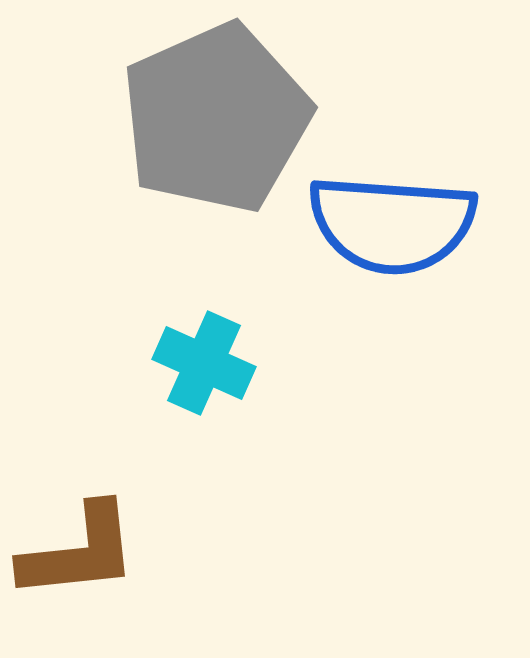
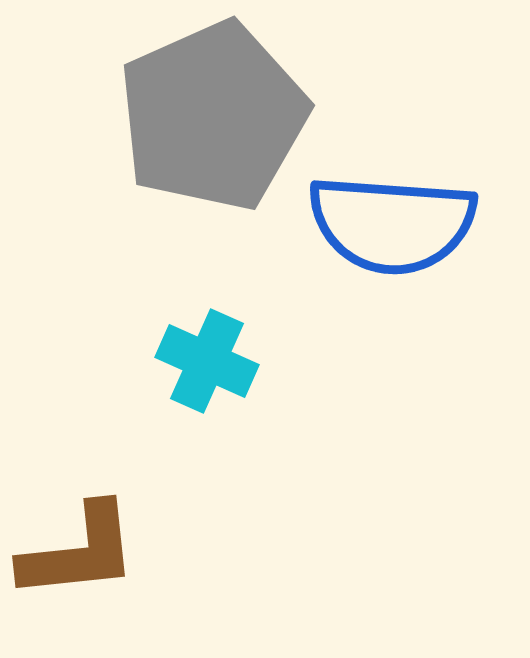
gray pentagon: moved 3 px left, 2 px up
cyan cross: moved 3 px right, 2 px up
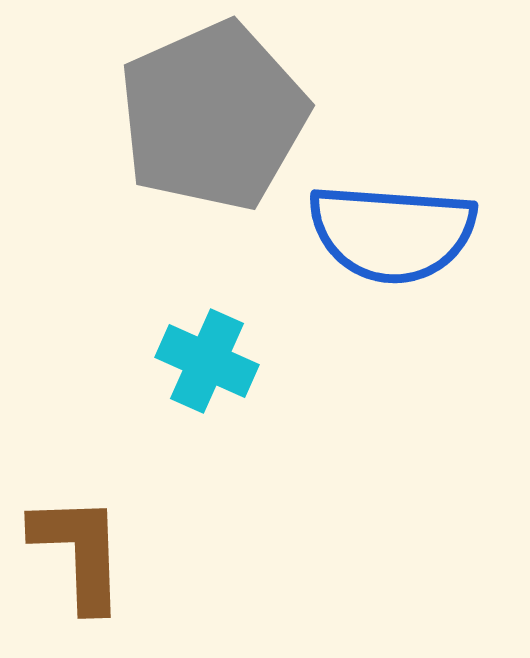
blue semicircle: moved 9 px down
brown L-shape: rotated 86 degrees counterclockwise
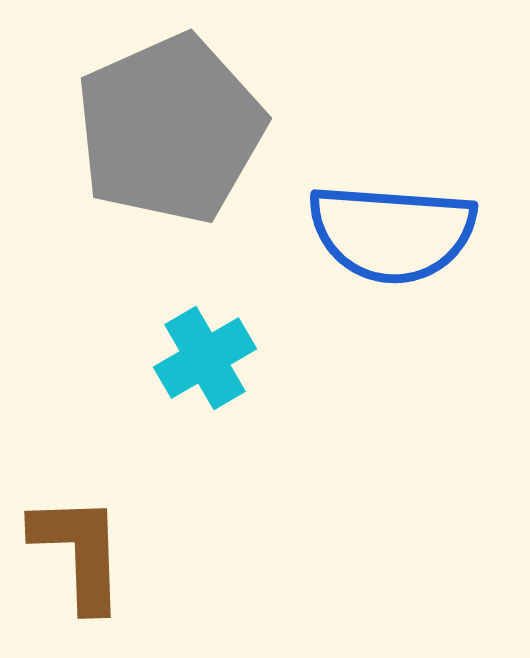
gray pentagon: moved 43 px left, 13 px down
cyan cross: moved 2 px left, 3 px up; rotated 36 degrees clockwise
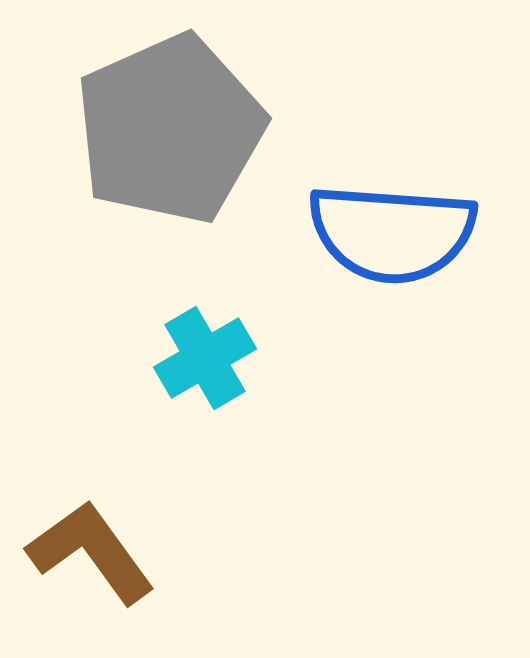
brown L-shape: moved 12 px right; rotated 34 degrees counterclockwise
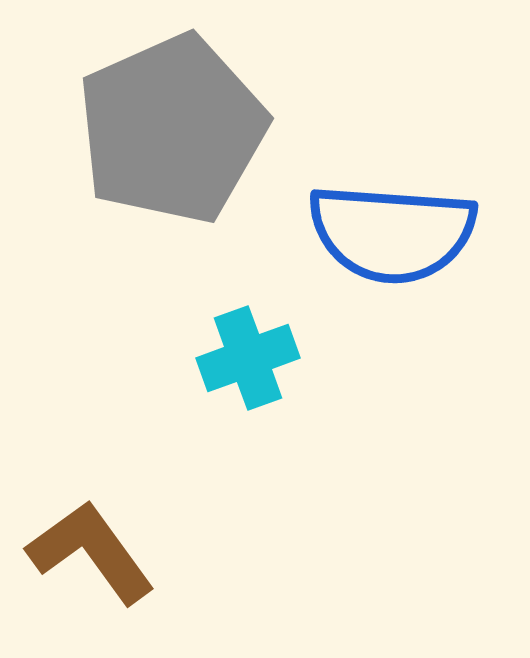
gray pentagon: moved 2 px right
cyan cross: moved 43 px right; rotated 10 degrees clockwise
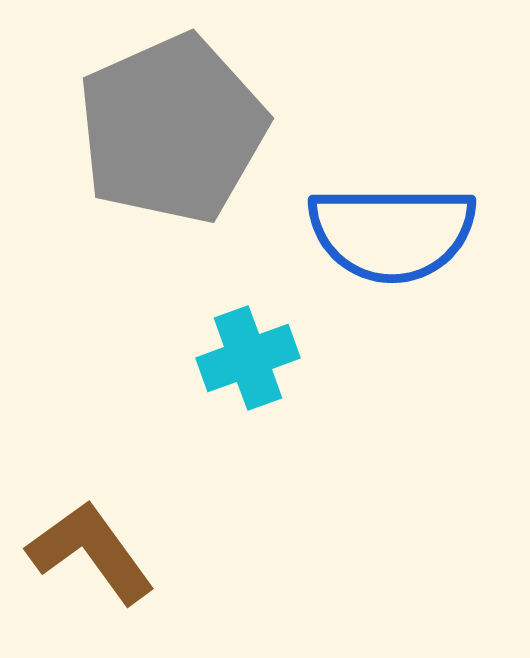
blue semicircle: rotated 4 degrees counterclockwise
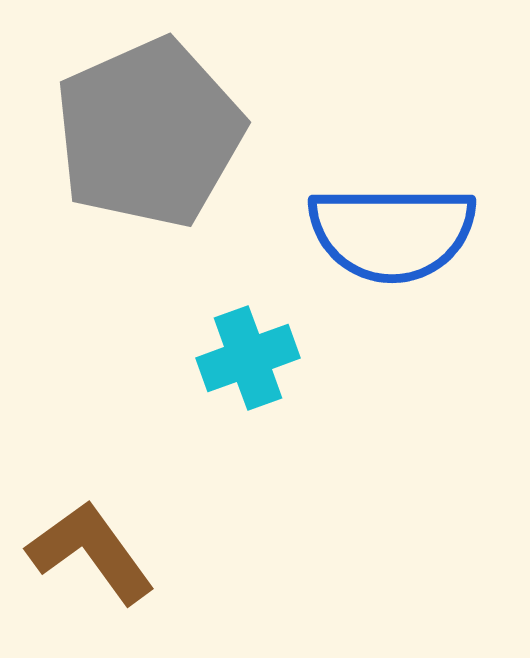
gray pentagon: moved 23 px left, 4 px down
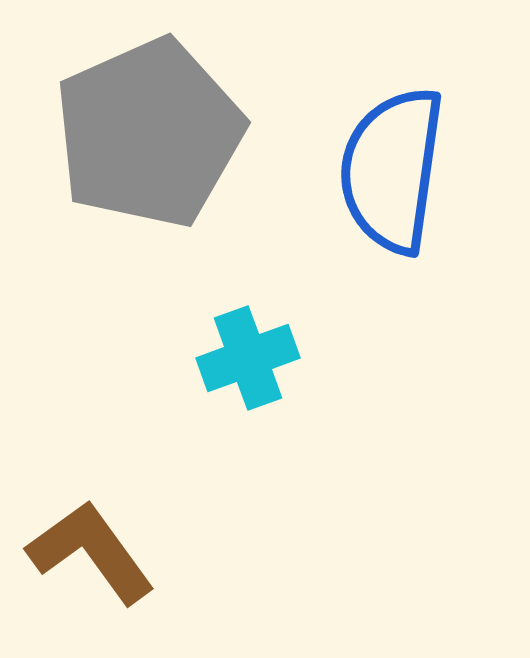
blue semicircle: moved 63 px up; rotated 98 degrees clockwise
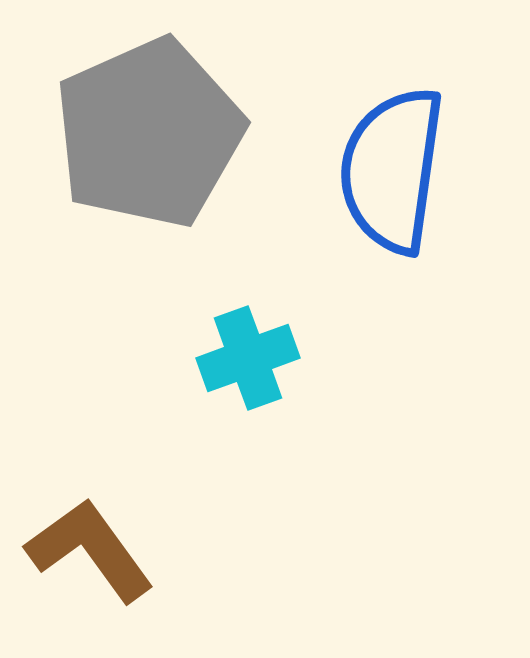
brown L-shape: moved 1 px left, 2 px up
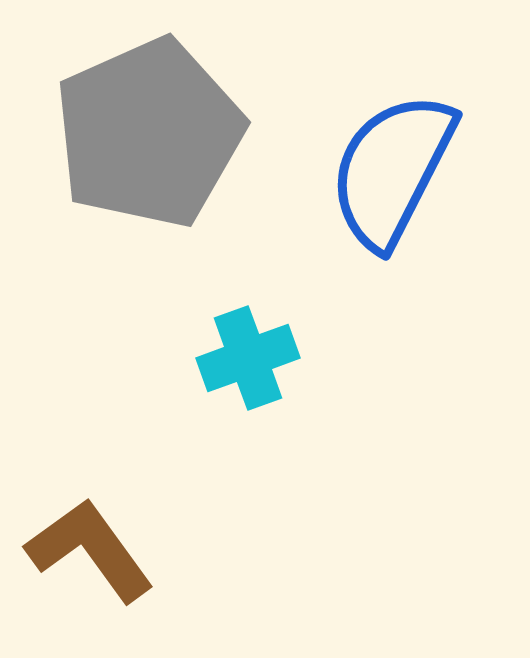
blue semicircle: rotated 19 degrees clockwise
